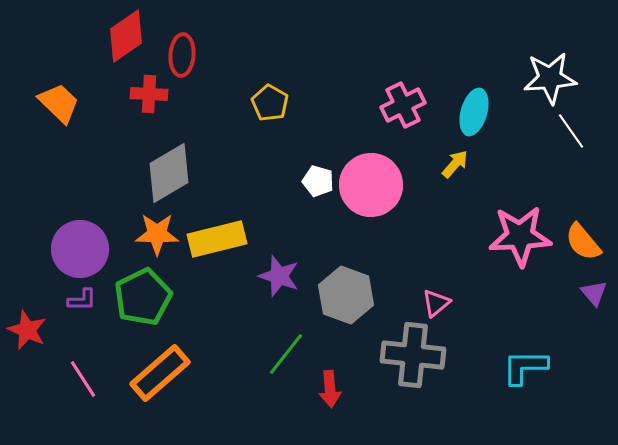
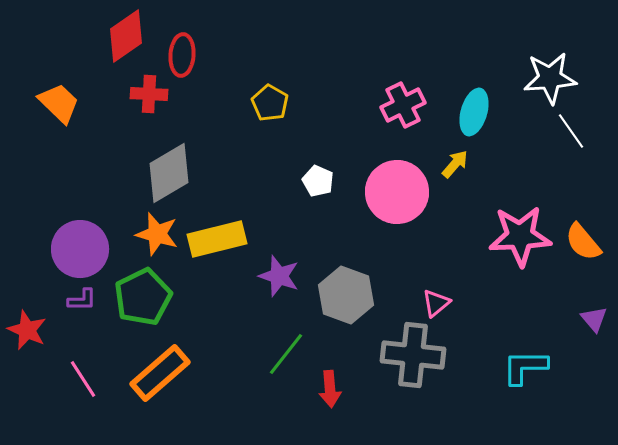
white pentagon: rotated 8 degrees clockwise
pink circle: moved 26 px right, 7 px down
orange star: rotated 15 degrees clockwise
purple triangle: moved 26 px down
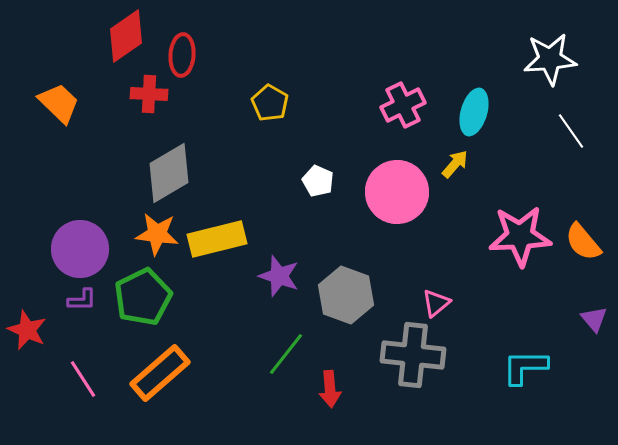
white star: moved 19 px up
orange star: rotated 9 degrees counterclockwise
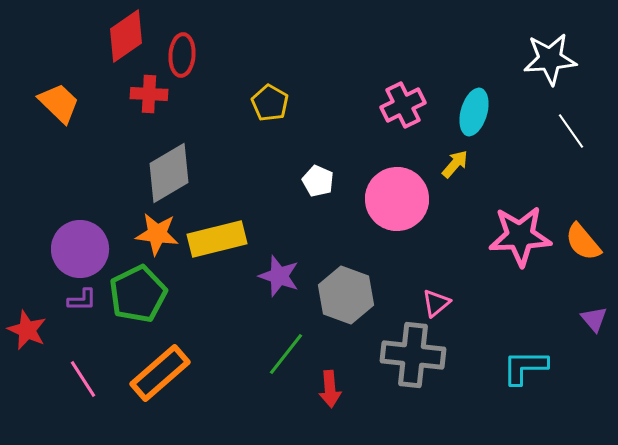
pink circle: moved 7 px down
green pentagon: moved 5 px left, 3 px up
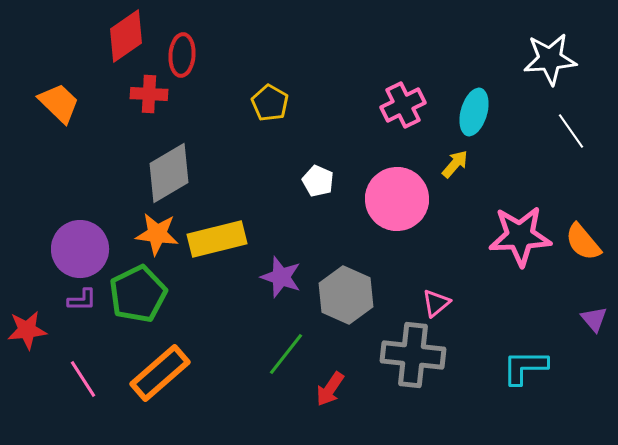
purple star: moved 2 px right, 1 px down
gray hexagon: rotated 4 degrees clockwise
red star: rotated 30 degrees counterclockwise
red arrow: rotated 39 degrees clockwise
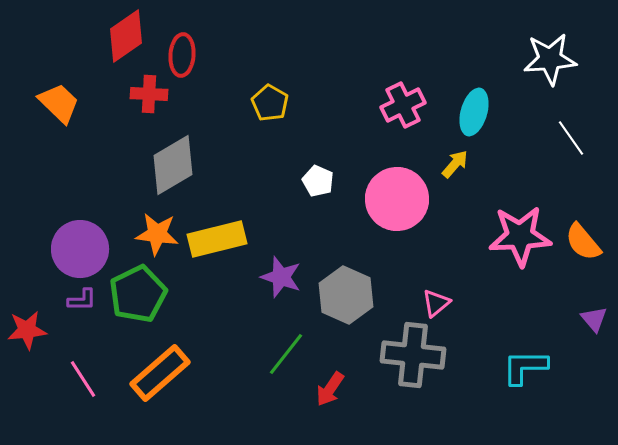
white line: moved 7 px down
gray diamond: moved 4 px right, 8 px up
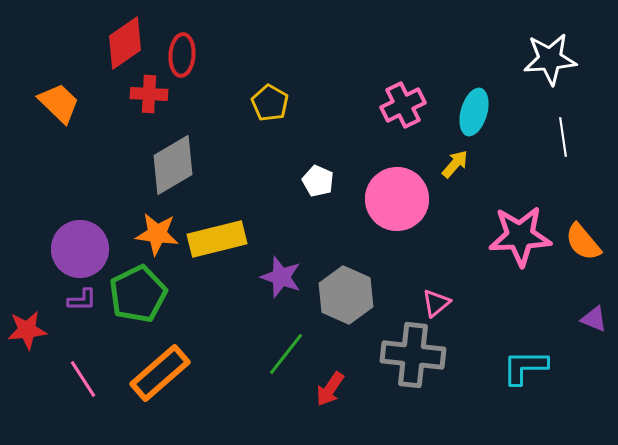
red diamond: moved 1 px left, 7 px down
white line: moved 8 px left, 1 px up; rotated 27 degrees clockwise
purple triangle: rotated 28 degrees counterclockwise
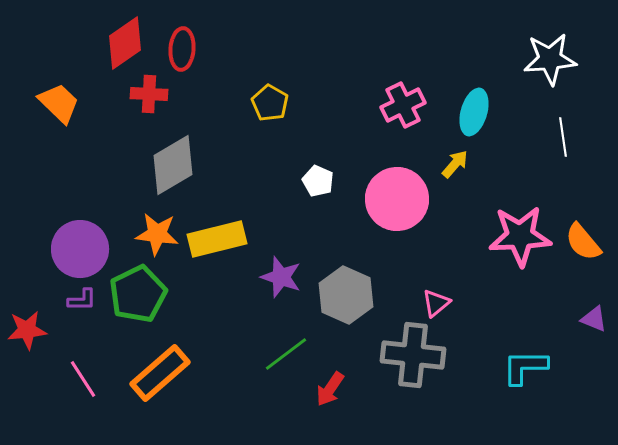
red ellipse: moved 6 px up
green line: rotated 15 degrees clockwise
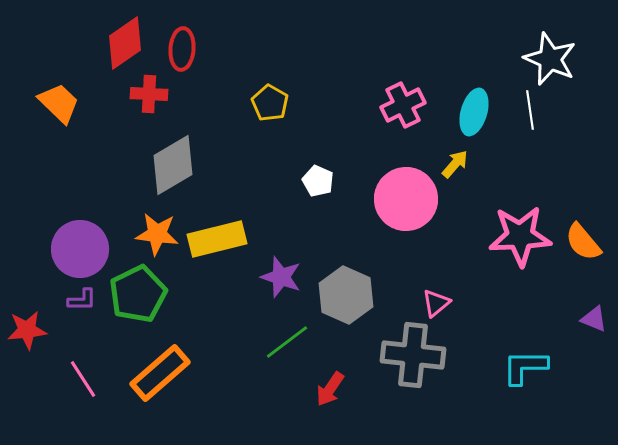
white star: rotated 28 degrees clockwise
white line: moved 33 px left, 27 px up
pink circle: moved 9 px right
green line: moved 1 px right, 12 px up
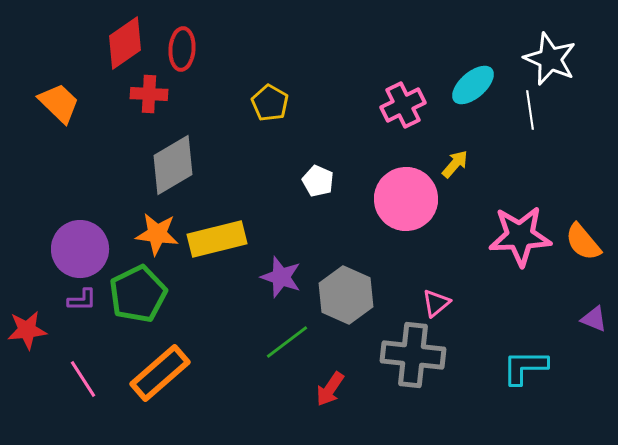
cyan ellipse: moved 1 px left, 27 px up; rotated 33 degrees clockwise
